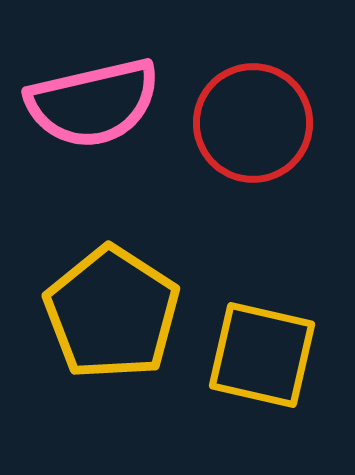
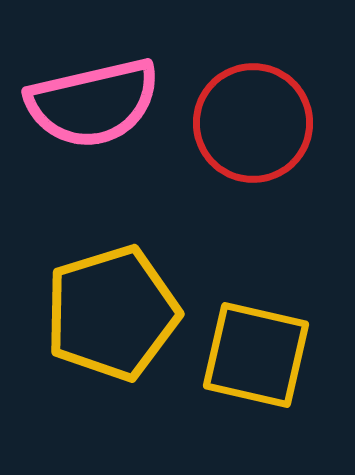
yellow pentagon: rotated 22 degrees clockwise
yellow square: moved 6 px left
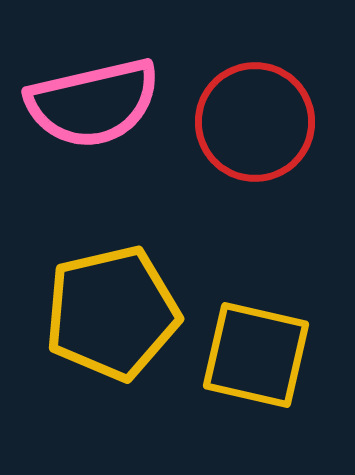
red circle: moved 2 px right, 1 px up
yellow pentagon: rotated 4 degrees clockwise
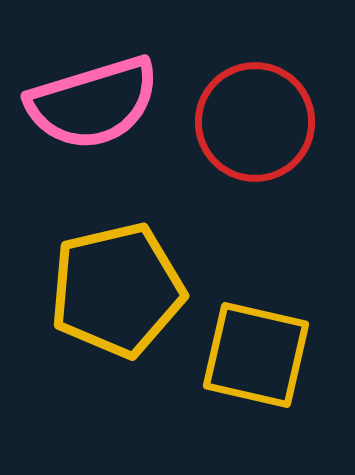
pink semicircle: rotated 4 degrees counterclockwise
yellow pentagon: moved 5 px right, 23 px up
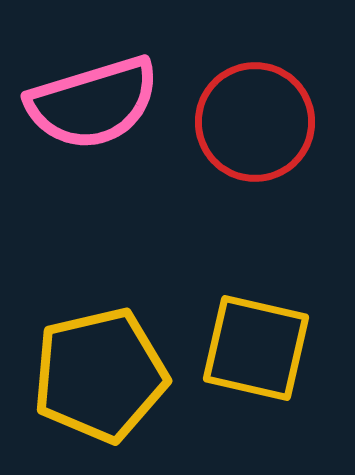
yellow pentagon: moved 17 px left, 85 px down
yellow square: moved 7 px up
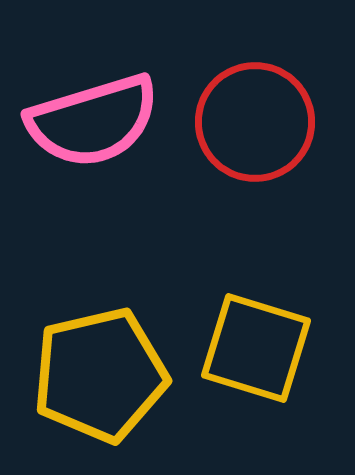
pink semicircle: moved 18 px down
yellow square: rotated 4 degrees clockwise
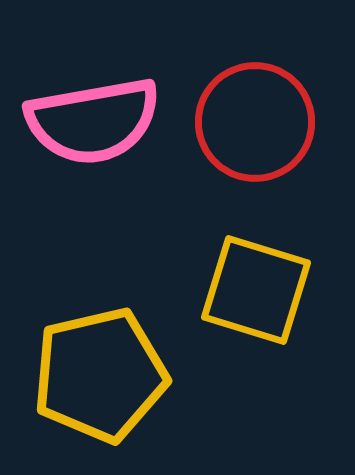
pink semicircle: rotated 7 degrees clockwise
yellow square: moved 58 px up
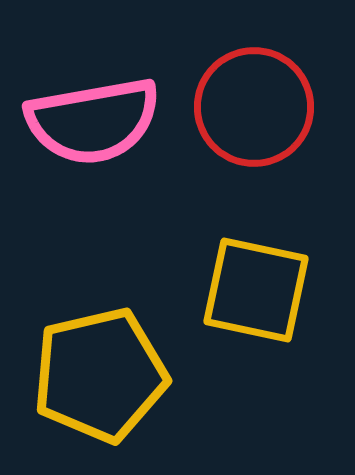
red circle: moved 1 px left, 15 px up
yellow square: rotated 5 degrees counterclockwise
